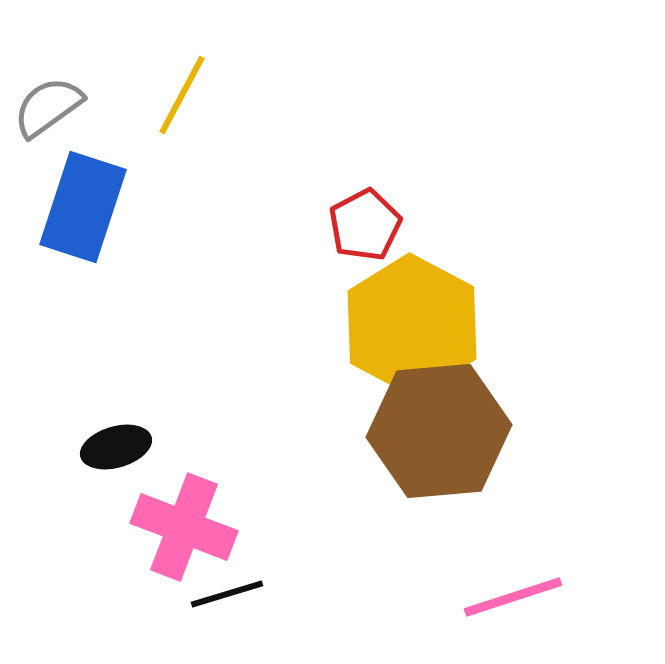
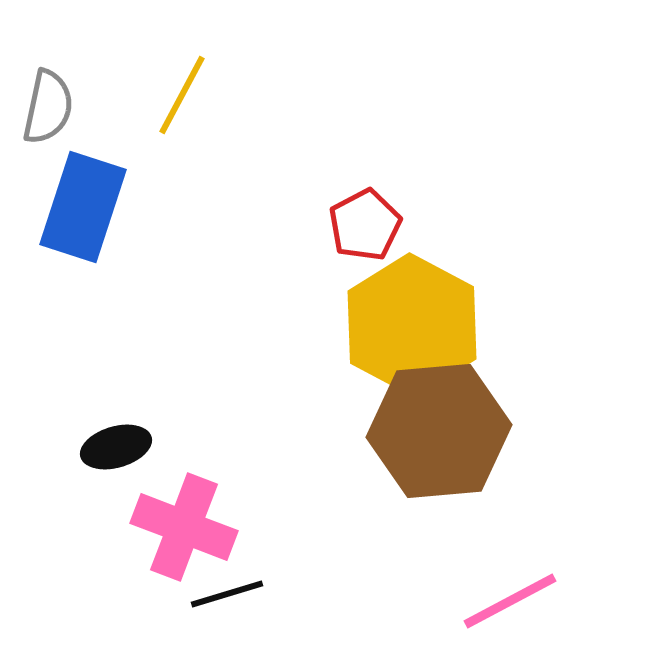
gray semicircle: rotated 138 degrees clockwise
pink line: moved 3 px left, 4 px down; rotated 10 degrees counterclockwise
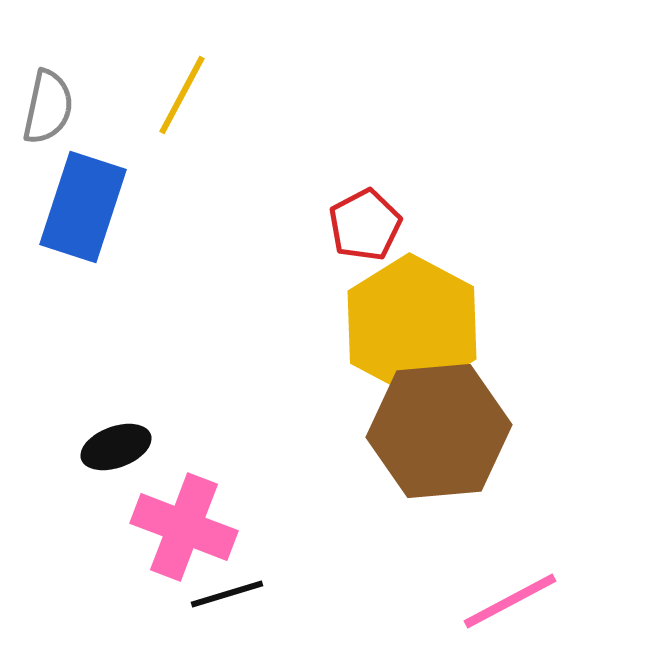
black ellipse: rotated 4 degrees counterclockwise
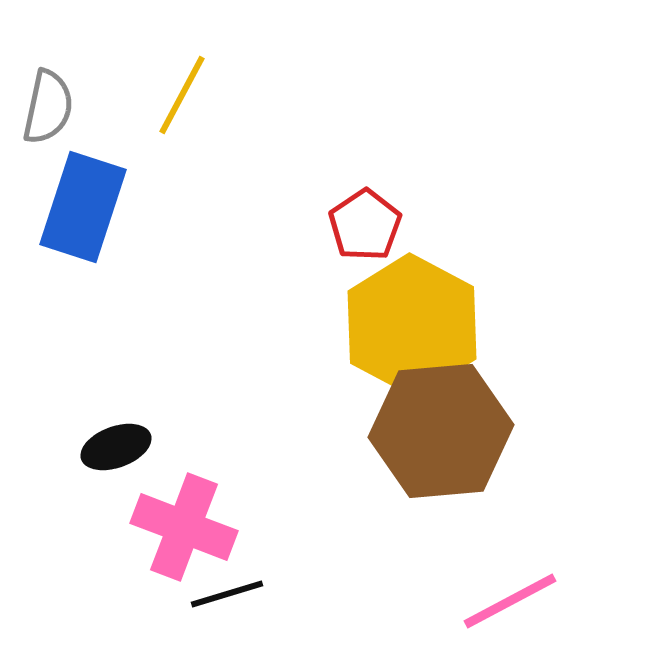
red pentagon: rotated 6 degrees counterclockwise
brown hexagon: moved 2 px right
